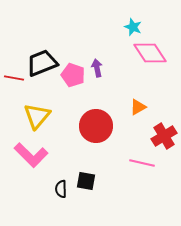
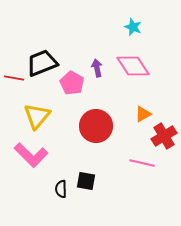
pink diamond: moved 17 px left, 13 px down
pink pentagon: moved 1 px left, 8 px down; rotated 10 degrees clockwise
orange triangle: moved 5 px right, 7 px down
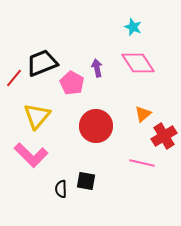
pink diamond: moved 5 px right, 3 px up
red line: rotated 60 degrees counterclockwise
orange triangle: rotated 12 degrees counterclockwise
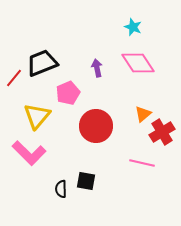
pink pentagon: moved 4 px left, 10 px down; rotated 20 degrees clockwise
red cross: moved 2 px left, 4 px up
pink L-shape: moved 2 px left, 2 px up
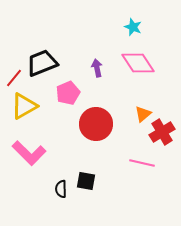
yellow triangle: moved 13 px left, 10 px up; rotated 20 degrees clockwise
red circle: moved 2 px up
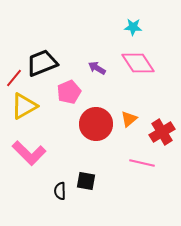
cyan star: rotated 18 degrees counterclockwise
purple arrow: rotated 48 degrees counterclockwise
pink pentagon: moved 1 px right, 1 px up
orange triangle: moved 14 px left, 5 px down
black semicircle: moved 1 px left, 2 px down
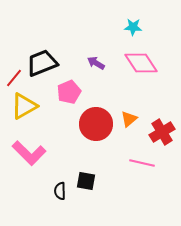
pink diamond: moved 3 px right
purple arrow: moved 1 px left, 5 px up
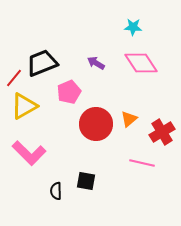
black semicircle: moved 4 px left
